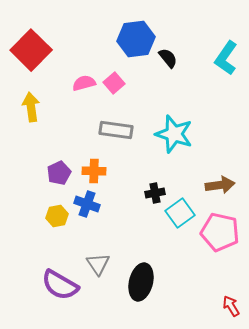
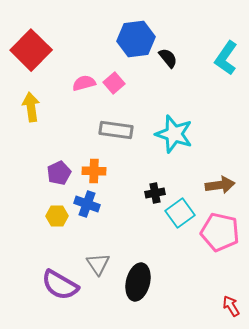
yellow hexagon: rotated 10 degrees clockwise
black ellipse: moved 3 px left
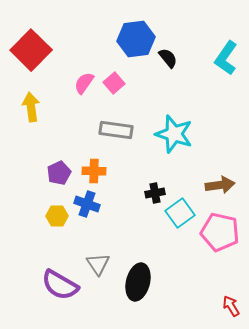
pink semicircle: rotated 40 degrees counterclockwise
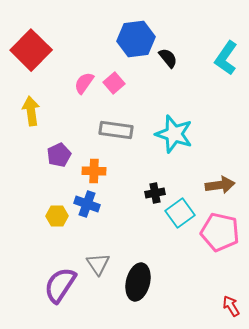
yellow arrow: moved 4 px down
purple pentagon: moved 18 px up
purple semicircle: rotated 93 degrees clockwise
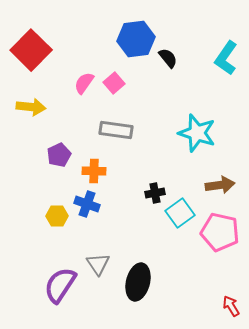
yellow arrow: moved 4 px up; rotated 104 degrees clockwise
cyan star: moved 23 px right, 1 px up
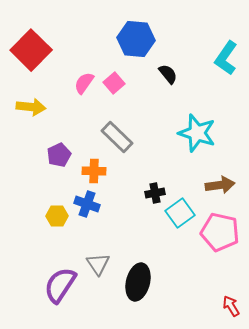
blue hexagon: rotated 12 degrees clockwise
black semicircle: moved 16 px down
gray rectangle: moved 1 px right, 7 px down; rotated 36 degrees clockwise
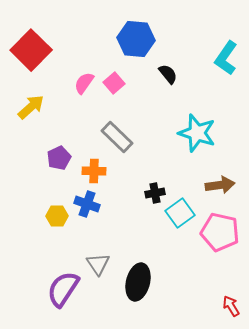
yellow arrow: rotated 48 degrees counterclockwise
purple pentagon: moved 3 px down
purple semicircle: moved 3 px right, 4 px down
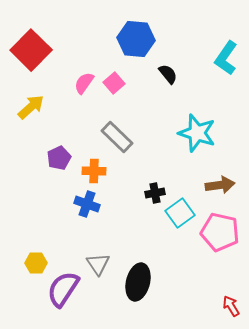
yellow hexagon: moved 21 px left, 47 px down
